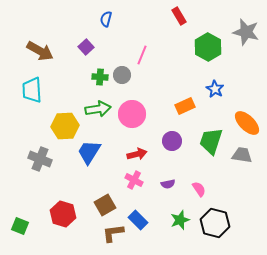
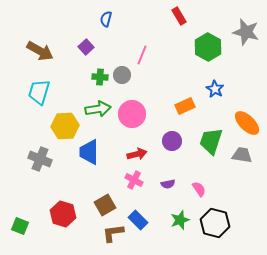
cyan trapezoid: moved 7 px right, 2 px down; rotated 20 degrees clockwise
blue trapezoid: rotated 32 degrees counterclockwise
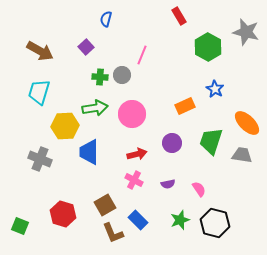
green arrow: moved 3 px left, 1 px up
purple circle: moved 2 px down
brown L-shape: rotated 105 degrees counterclockwise
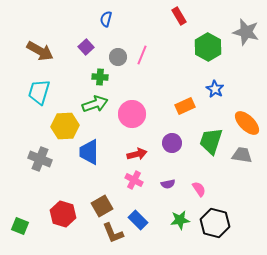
gray circle: moved 4 px left, 18 px up
green arrow: moved 4 px up; rotated 10 degrees counterclockwise
brown square: moved 3 px left, 1 px down
green star: rotated 12 degrees clockwise
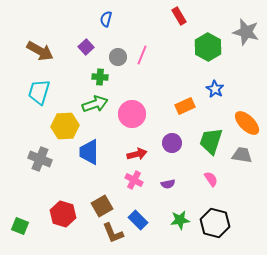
pink semicircle: moved 12 px right, 10 px up
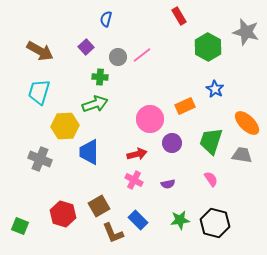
pink line: rotated 30 degrees clockwise
pink circle: moved 18 px right, 5 px down
brown square: moved 3 px left
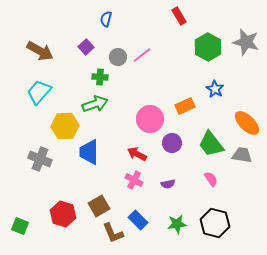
gray star: moved 10 px down
cyan trapezoid: rotated 24 degrees clockwise
green trapezoid: moved 3 px down; rotated 56 degrees counterclockwise
red arrow: rotated 138 degrees counterclockwise
green star: moved 3 px left, 4 px down
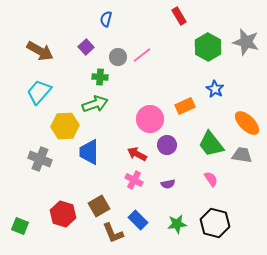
purple circle: moved 5 px left, 2 px down
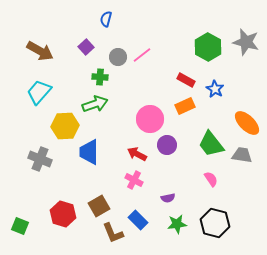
red rectangle: moved 7 px right, 64 px down; rotated 30 degrees counterclockwise
purple semicircle: moved 14 px down
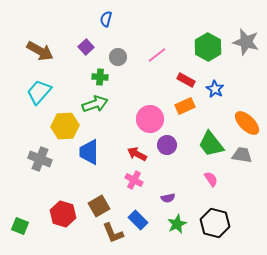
pink line: moved 15 px right
green star: rotated 18 degrees counterclockwise
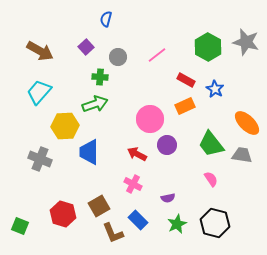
pink cross: moved 1 px left, 4 px down
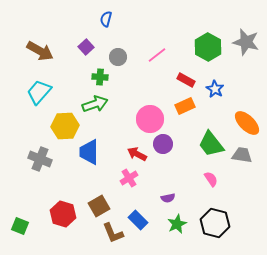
purple circle: moved 4 px left, 1 px up
pink cross: moved 4 px left, 6 px up; rotated 30 degrees clockwise
